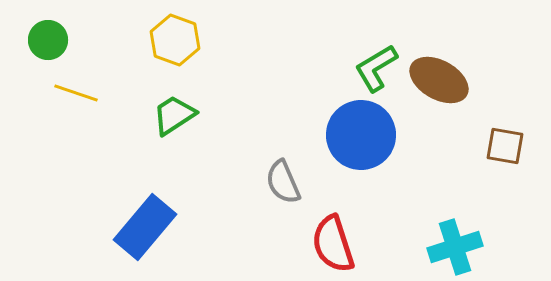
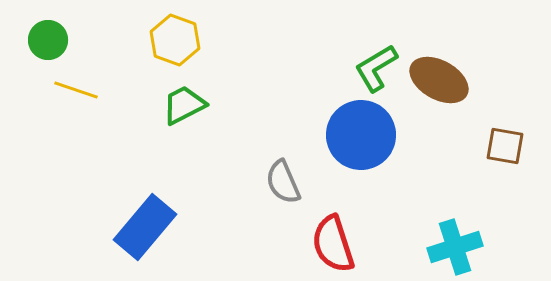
yellow line: moved 3 px up
green trapezoid: moved 10 px right, 10 px up; rotated 6 degrees clockwise
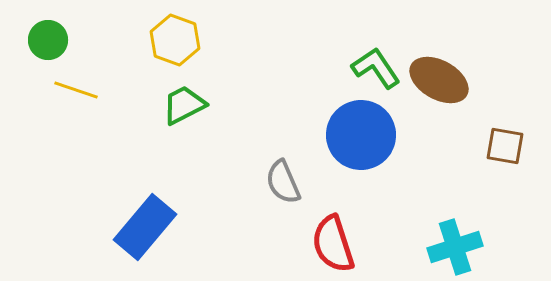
green L-shape: rotated 87 degrees clockwise
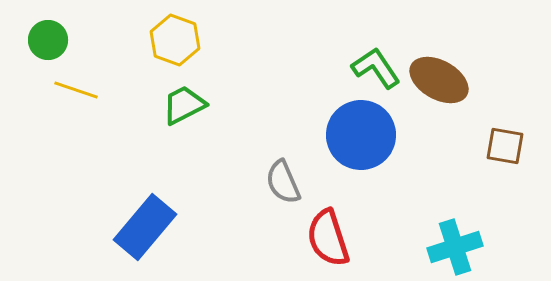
red semicircle: moved 5 px left, 6 px up
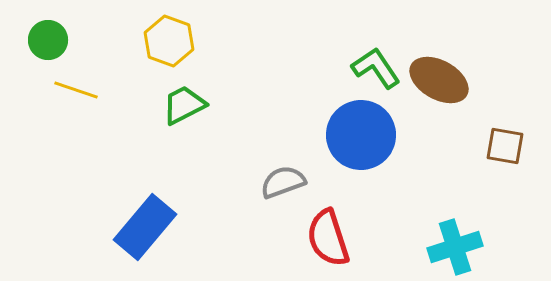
yellow hexagon: moved 6 px left, 1 px down
gray semicircle: rotated 93 degrees clockwise
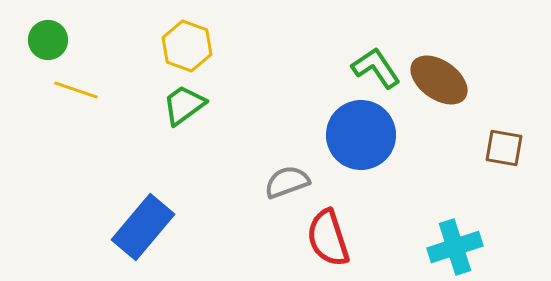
yellow hexagon: moved 18 px right, 5 px down
brown ellipse: rotated 6 degrees clockwise
green trapezoid: rotated 9 degrees counterclockwise
brown square: moved 1 px left, 2 px down
gray semicircle: moved 4 px right
blue rectangle: moved 2 px left
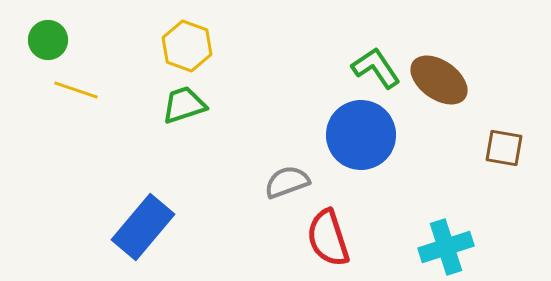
green trapezoid: rotated 18 degrees clockwise
cyan cross: moved 9 px left
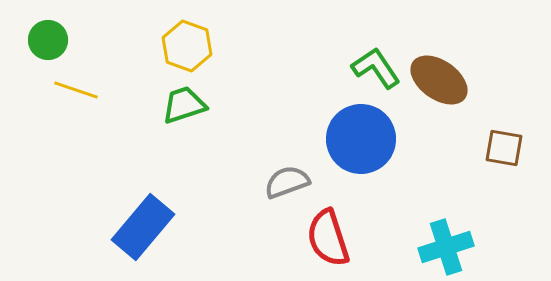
blue circle: moved 4 px down
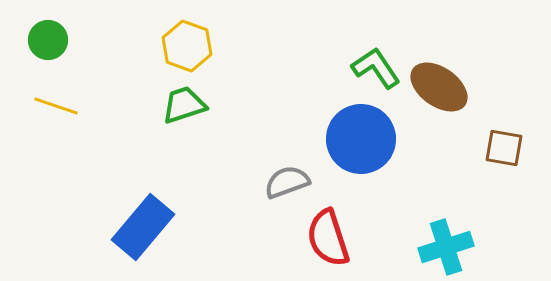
brown ellipse: moved 7 px down
yellow line: moved 20 px left, 16 px down
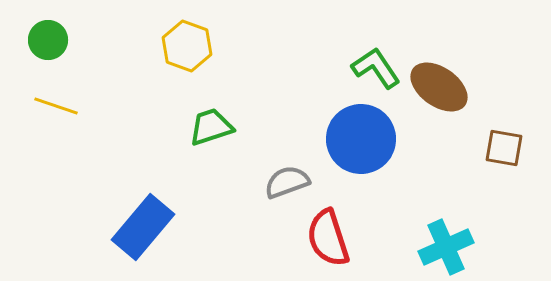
green trapezoid: moved 27 px right, 22 px down
cyan cross: rotated 6 degrees counterclockwise
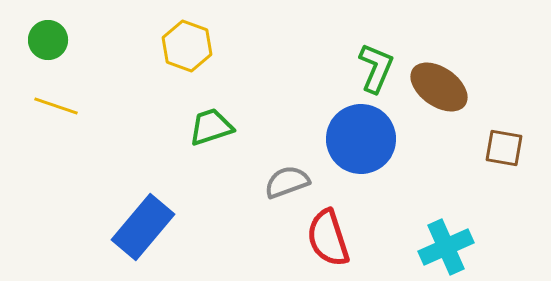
green L-shape: rotated 57 degrees clockwise
